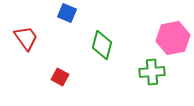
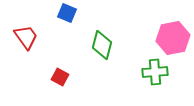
red trapezoid: moved 1 px up
green cross: moved 3 px right
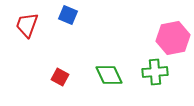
blue square: moved 1 px right, 2 px down
red trapezoid: moved 1 px right, 12 px up; rotated 124 degrees counterclockwise
green diamond: moved 7 px right, 30 px down; rotated 40 degrees counterclockwise
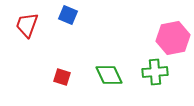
red square: moved 2 px right; rotated 12 degrees counterclockwise
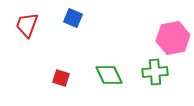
blue square: moved 5 px right, 3 px down
red square: moved 1 px left, 1 px down
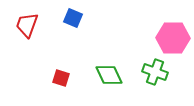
pink hexagon: rotated 12 degrees clockwise
green cross: rotated 25 degrees clockwise
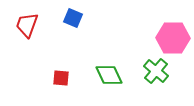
green cross: moved 1 px right, 1 px up; rotated 20 degrees clockwise
red square: rotated 12 degrees counterclockwise
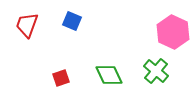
blue square: moved 1 px left, 3 px down
pink hexagon: moved 6 px up; rotated 24 degrees clockwise
red square: rotated 24 degrees counterclockwise
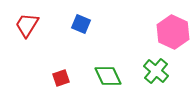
blue square: moved 9 px right, 3 px down
red trapezoid: rotated 12 degrees clockwise
green diamond: moved 1 px left, 1 px down
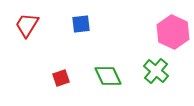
blue square: rotated 30 degrees counterclockwise
